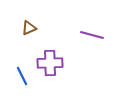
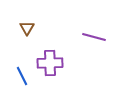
brown triangle: moved 2 px left; rotated 35 degrees counterclockwise
purple line: moved 2 px right, 2 px down
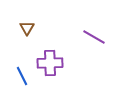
purple line: rotated 15 degrees clockwise
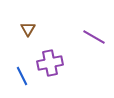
brown triangle: moved 1 px right, 1 px down
purple cross: rotated 10 degrees counterclockwise
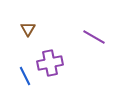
blue line: moved 3 px right
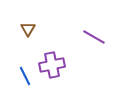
purple cross: moved 2 px right, 2 px down
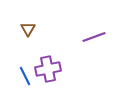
purple line: rotated 50 degrees counterclockwise
purple cross: moved 4 px left, 4 px down
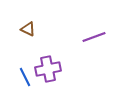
brown triangle: rotated 35 degrees counterclockwise
blue line: moved 1 px down
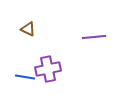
purple line: rotated 15 degrees clockwise
blue line: rotated 54 degrees counterclockwise
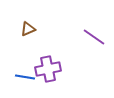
brown triangle: rotated 49 degrees counterclockwise
purple line: rotated 40 degrees clockwise
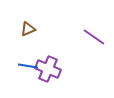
purple cross: rotated 35 degrees clockwise
blue line: moved 3 px right, 11 px up
